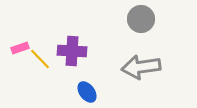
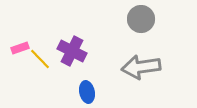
purple cross: rotated 24 degrees clockwise
blue ellipse: rotated 25 degrees clockwise
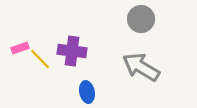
purple cross: rotated 20 degrees counterclockwise
gray arrow: rotated 39 degrees clockwise
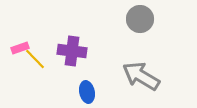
gray circle: moved 1 px left
yellow line: moved 5 px left
gray arrow: moved 9 px down
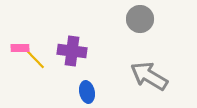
pink rectangle: rotated 18 degrees clockwise
gray arrow: moved 8 px right
